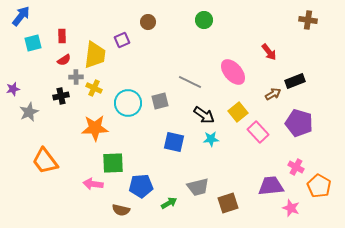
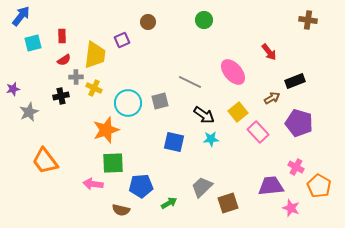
brown arrow: moved 1 px left, 4 px down
orange star: moved 11 px right, 2 px down; rotated 16 degrees counterclockwise
gray trapezoid: moved 4 px right; rotated 150 degrees clockwise
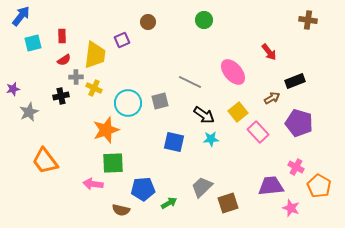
blue pentagon: moved 2 px right, 3 px down
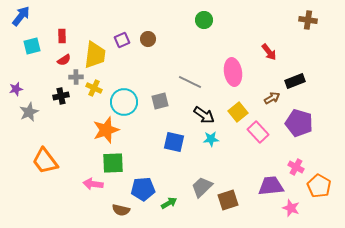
brown circle: moved 17 px down
cyan square: moved 1 px left, 3 px down
pink ellipse: rotated 32 degrees clockwise
purple star: moved 3 px right
cyan circle: moved 4 px left, 1 px up
brown square: moved 3 px up
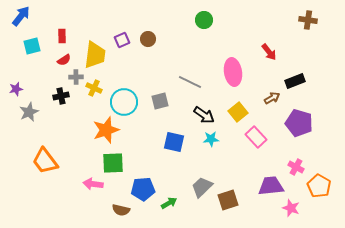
pink rectangle: moved 2 px left, 5 px down
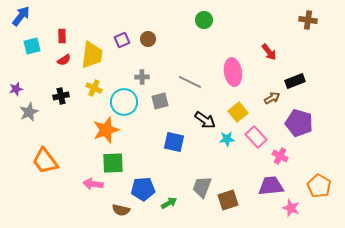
yellow trapezoid: moved 3 px left
gray cross: moved 66 px right
black arrow: moved 1 px right, 5 px down
cyan star: moved 16 px right
pink cross: moved 16 px left, 11 px up
gray trapezoid: rotated 25 degrees counterclockwise
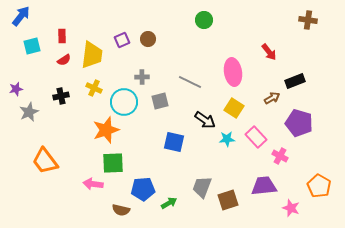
yellow square: moved 4 px left, 4 px up; rotated 18 degrees counterclockwise
purple trapezoid: moved 7 px left
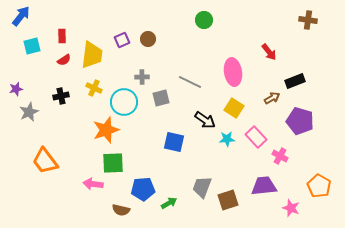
gray square: moved 1 px right, 3 px up
purple pentagon: moved 1 px right, 2 px up
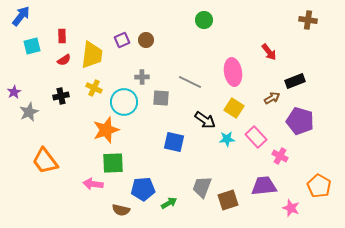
brown circle: moved 2 px left, 1 px down
purple star: moved 2 px left, 3 px down; rotated 16 degrees counterclockwise
gray square: rotated 18 degrees clockwise
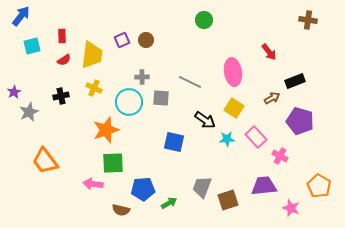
cyan circle: moved 5 px right
